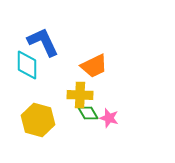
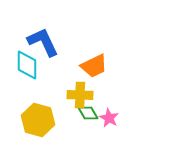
pink star: rotated 12 degrees clockwise
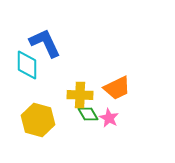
blue L-shape: moved 2 px right, 1 px down
orange trapezoid: moved 23 px right, 22 px down
green diamond: moved 1 px down
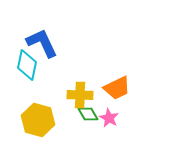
blue L-shape: moved 3 px left
cyan diamond: rotated 12 degrees clockwise
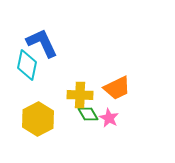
yellow hexagon: moved 1 px up; rotated 16 degrees clockwise
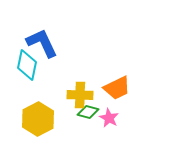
green diamond: moved 2 px up; rotated 45 degrees counterclockwise
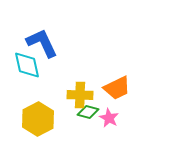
cyan diamond: rotated 24 degrees counterclockwise
